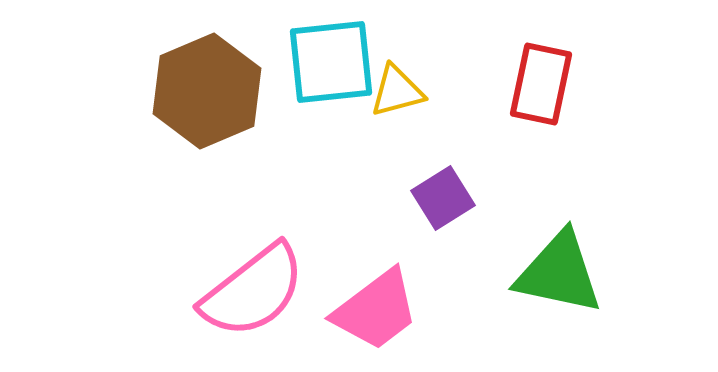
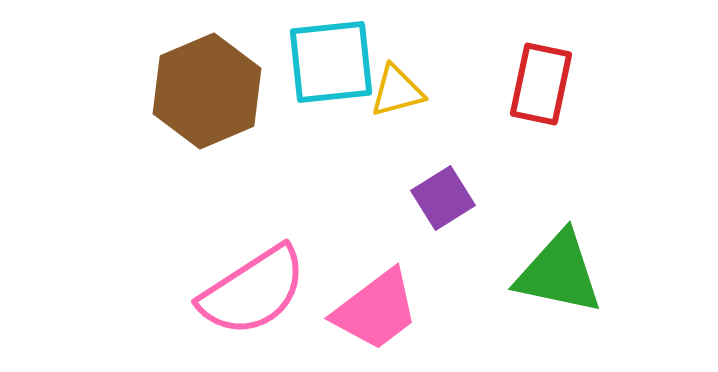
pink semicircle: rotated 5 degrees clockwise
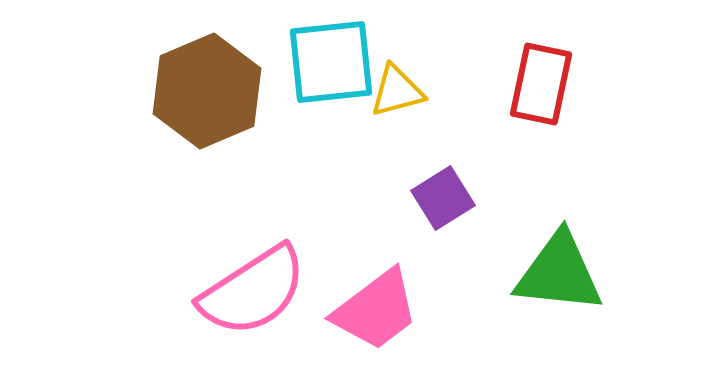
green triangle: rotated 6 degrees counterclockwise
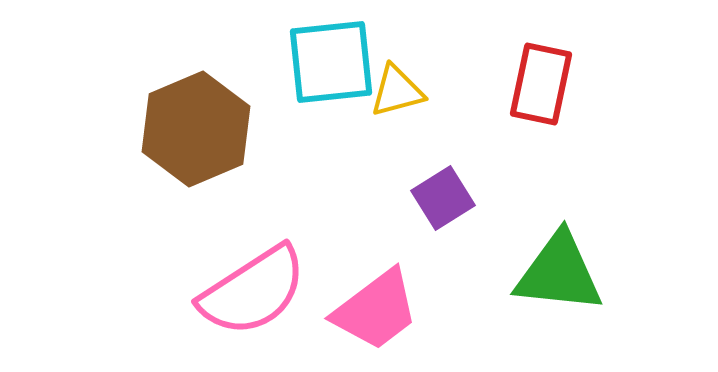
brown hexagon: moved 11 px left, 38 px down
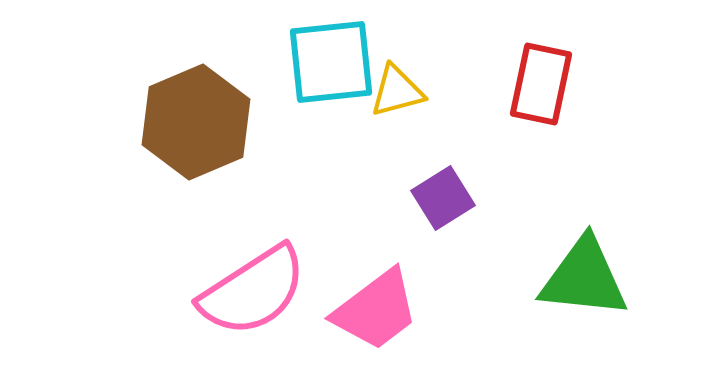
brown hexagon: moved 7 px up
green triangle: moved 25 px right, 5 px down
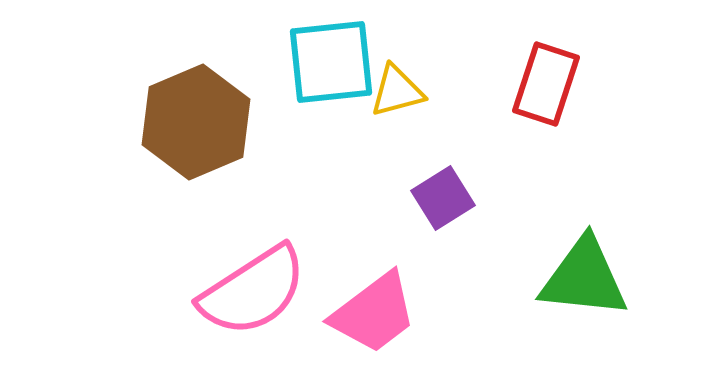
red rectangle: moved 5 px right; rotated 6 degrees clockwise
pink trapezoid: moved 2 px left, 3 px down
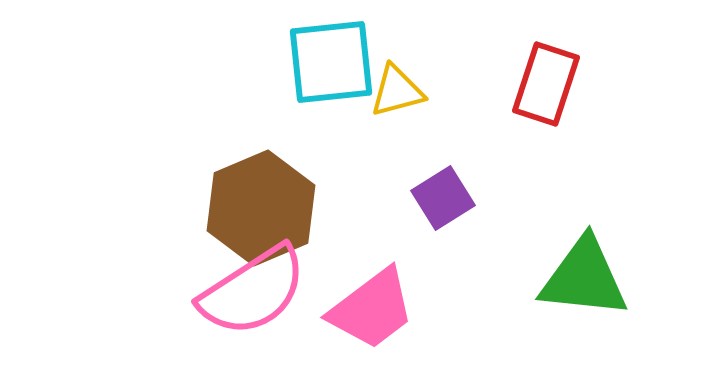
brown hexagon: moved 65 px right, 86 px down
pink trapezoid: moved 2 px left, 4 px up
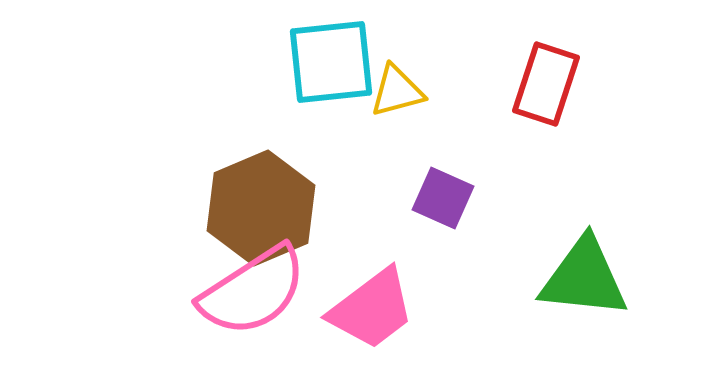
purple square: rotated 34 degrees counterclockwise
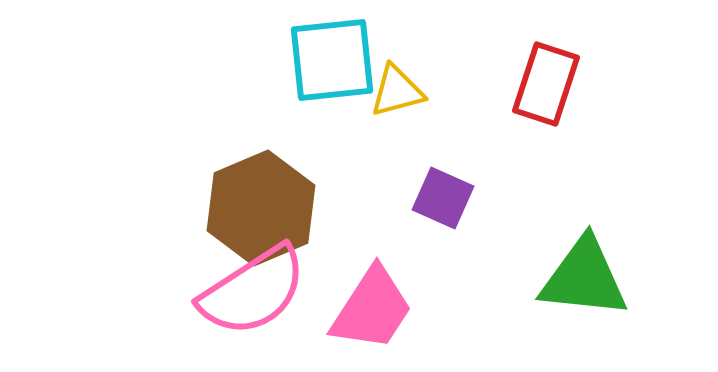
cyan square: moved 1 px right, 2 px up
pink trapezoid: rotated 20 degrees counterclockwise
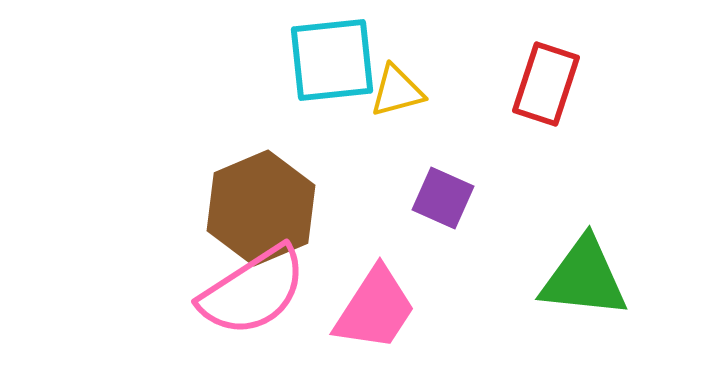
pink trapezoid: moved 3 px right
